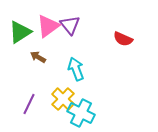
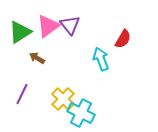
red semicircle: rotated 84 degrees counterclockwise
brown arrow: moved 1 px left, 1 px down
cyan arrow: moved 25 px right, 10 px up
purple line: moved 7 px left, 10 px up
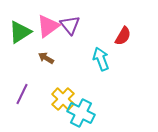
red semicircle: moved 3 px up
brown arrow: moved 9 px right
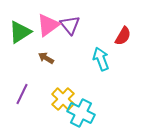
pink triangle: moved 1 px up
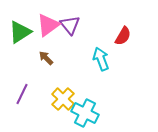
brown arrow: rotated 14 degrees clockwise
cyan cross: moved 4 px right
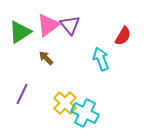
yellow cross: moved 2 px right, 4 px down
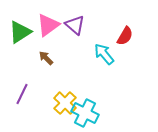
purple triangle: moved 5 px right; rotated 10 degrees counterclockwise
red semicircle: moved 2 px right
cyan arrow: moved 3 px right, 5 px up; rotated 20 degrees counterclockwise
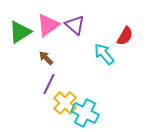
purple line: moved 27 px right, 10 px up
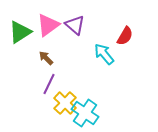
cyan cross: rotated 8 degrees clockwise
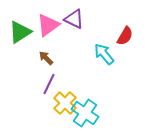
purple triangle: moved 1 px left, 6 px up; rotated 15 degrees counterclockwise
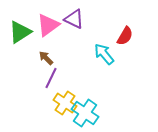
purple line: moved 2 px right, 6 px up
yellow cross: rotated 10 degrees counterclockwise
